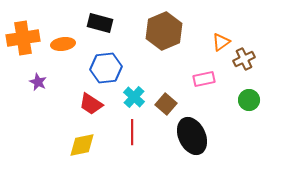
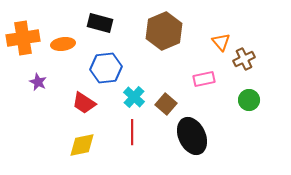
orange triangle: rotated 36 degrees counterclockwise
red trapezoid: moved 7 px left, 1 px up
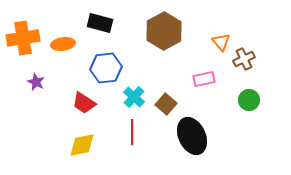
brown hexagon: rotated 6 degrees counterclockwise
purple star: moved 2 px left
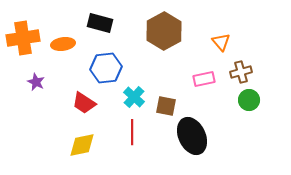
brown cross: moved 3 px left, 13 px down; rotated 10 degrees clockwise
brown square: moved 2 px down; rotated 30 degrees counterclockwise
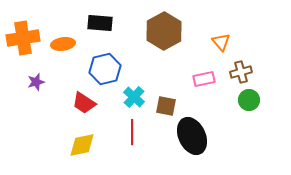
black rectangle: rotated 10 degrees counterclockwise
blue hexagon: moved 1 px left, 1 px down; rotated 8 degrees counterclockwise
purple star: rotated 30 degrees clockwise
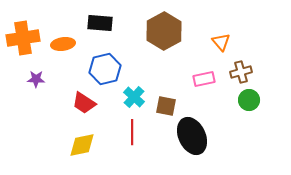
purple star: moved 3 px up; rotated 18 degrees clockwise
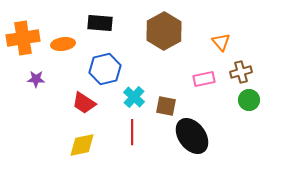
black ellipse: rotated 12 degrees counterclockwise
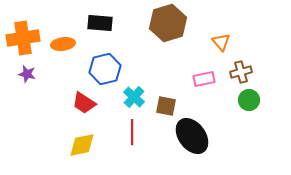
brown hexagon: moved 4 px right, 8 px up; rotated 12 degrees clockwise
purple star: moved 9 px left, 5 px up; rotated 12 degrees clockwise
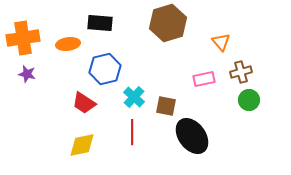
orange ellipse: moved 5 px right
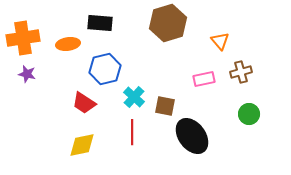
orange triangle: moved 1 px left, 1 px up
green circle: moved 14 px down
brown square: moved 1 px left
